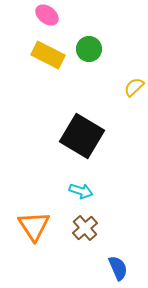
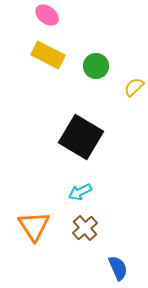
green circle: moved 7 px right, 17 px down
black square: moved 1 px left, 1 px down
cyan arrow: moved 1 px left, 1 px down; rotated 135 degrees clockwise
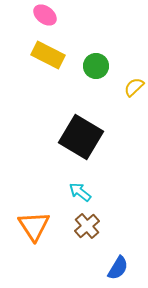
pink ellipse: moved 2 px left
cyan arrow: rotated 65 degrees clockwise
brown cross: moved 2 px right, 2 px up
blue semicircle: rotated 55 degrees clockwise
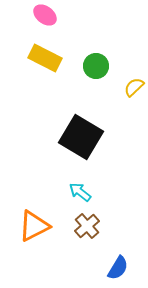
yellow rectangle: moved 3 px left, 3 px down
orange triangle: rotated 36 degrees clockwise
